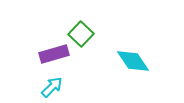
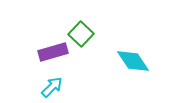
purple rectangle: moved 1 px left, 2 px up
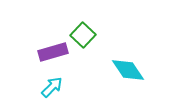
green square: moved 2 px right, 1 px down
cyan diamond: moved 5 px left, 9 px down
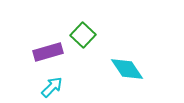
purple rectangle: moved 5 px left
cyan diamond: moved 1 px left, 1 px up
